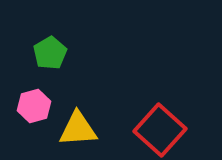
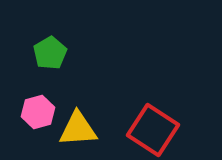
pink hexagon: moved 4 px right, 6 px down
red square: moved 7 px left; rotated 9 degrees counterclockwise
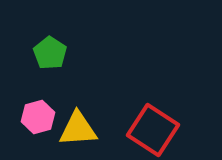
green pentagon: rotated 8 degrees counterclockwise
pink hexagon: moved 5 px down
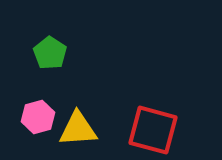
red square: rotated 18 degrees counterclockwise
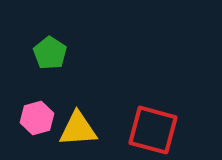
pink hexagon: moved 1 px left, 1 px down
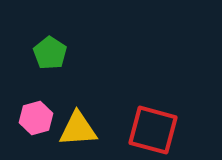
pink hexagon: moved 1 px left
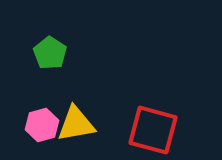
pink hexagon: moved 6 px right, 7 px down
yellow triangle: moved 2 px left, 5 px up; rotated 6 degrees counterclockwise
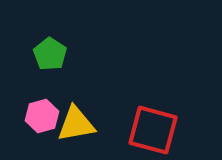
green pentagon: moved 1 px down
pink hexagon: moved 9 px up
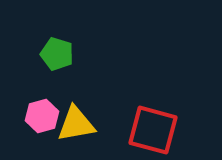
green pentagon: moved 7 px right; rotated 16 degrees counterclockwise
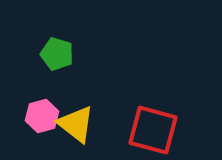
yellow triangle: rotated 48 degrees clockwise
